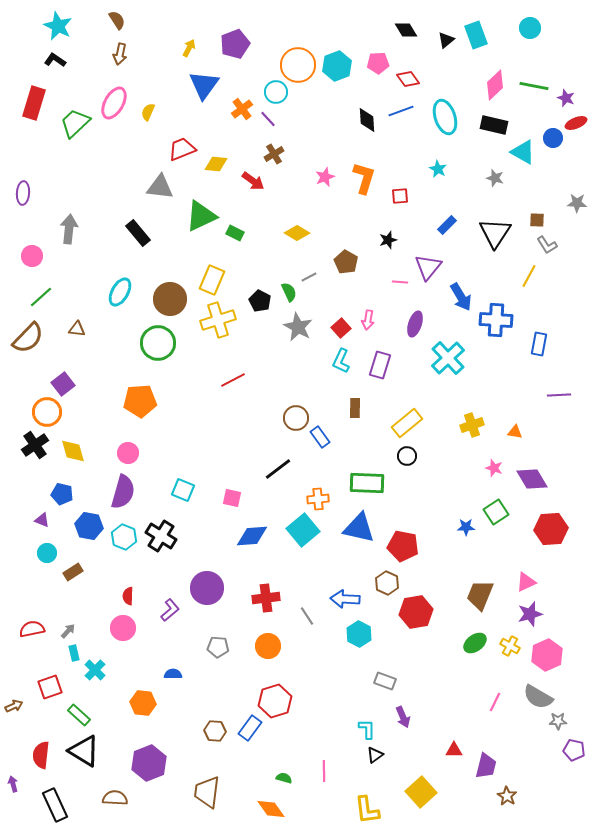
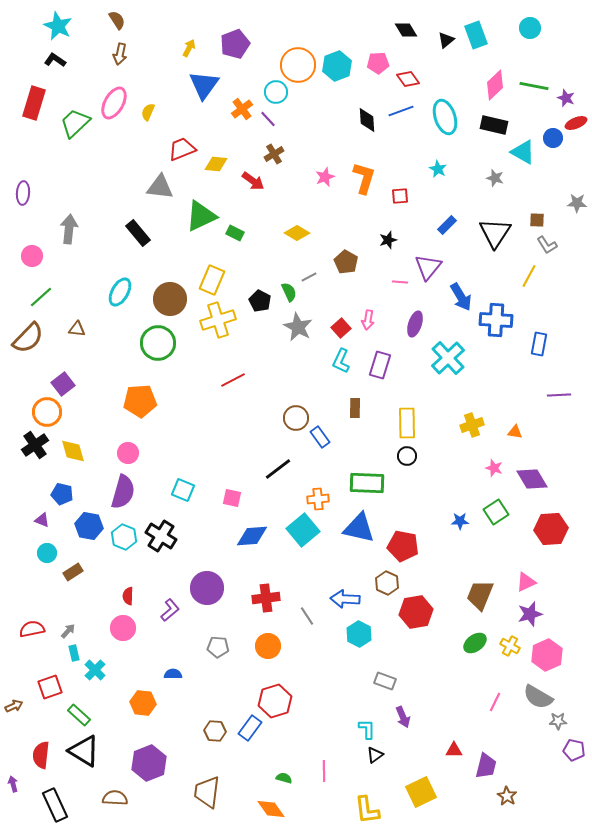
yellow rectangle at (407, 423): rotated 52 degrees counterclockwise
blue star at (466, 527): moved 6 px left, 6 px up
yellow square at (421, 792): rotated 16 degrees clockwise
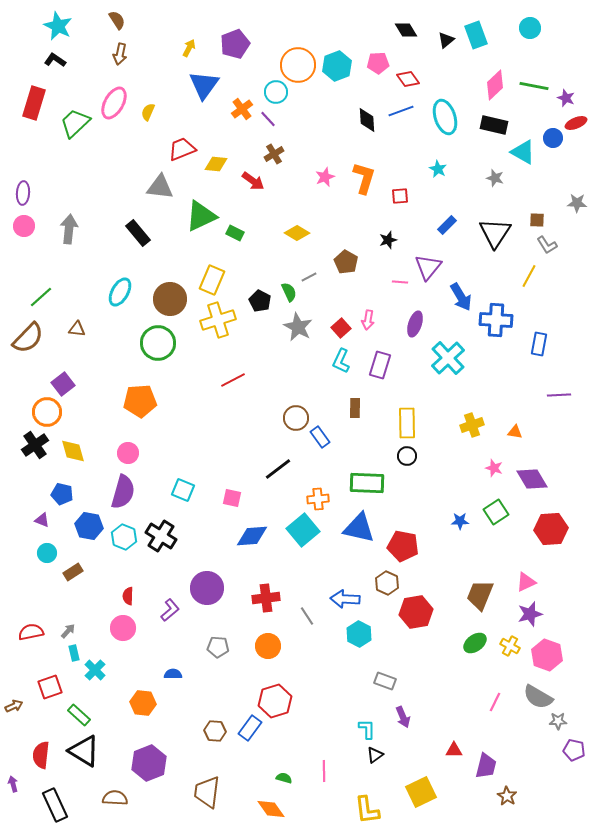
pink circle at (32, 256): moved 8 px left, 30 px up
red semicircle at (32, 629): moved 1 px left, 3 px down
pink hexagon at (547, 655): rotated 16 degrees counterclockwise
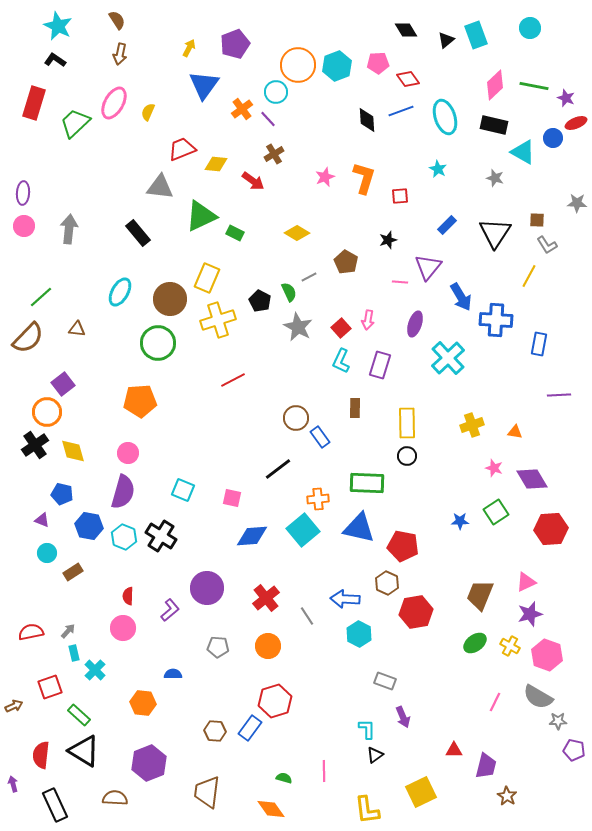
yellow rectangle at (212, 280): moved 5 px left, 2 px up
red cross at (266, 598): rotated 32 degrees counterclockwise
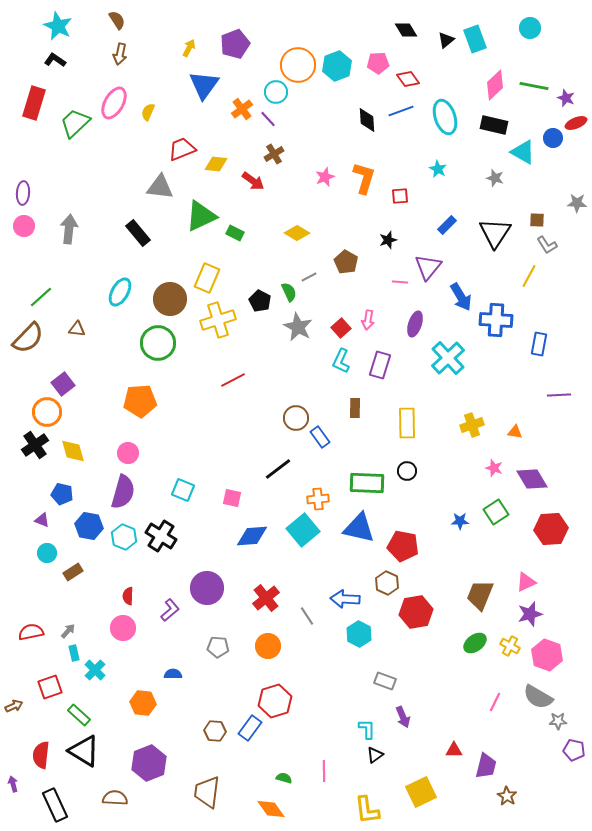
cyan rectangle at (476, 35): moved 1 px left, 4 px down
black circle at (407, 456): moved 15 px down
